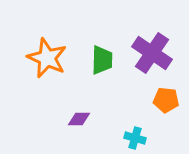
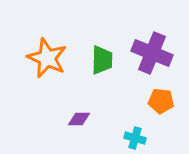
purple cross: rotated 12 degrees counterclockwise
orange pentagon: moved 5 px left, 1 px down
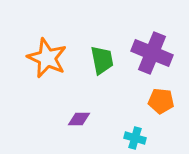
green trapezoid: rotated 12 degrees counterclockwise
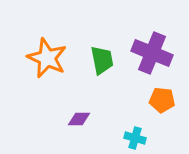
orange pentagon: moved 1 px right, 1 px up
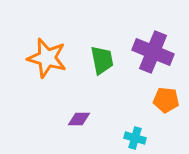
purple cross: moved 1 px right, 1 px up
orange star: rotated 9 degrees counterclockwise
orange pentagon: moved 4 px right
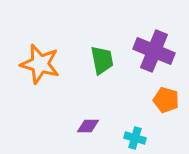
purple cross: moved 1 px right, 1 px up
orange star: moved 7 px left, 6 px down
orange pentagon: rotated 10 degrees clockwise
purple diamond: moved 9 px right, 7 px down
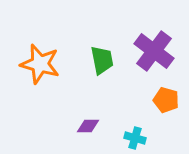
purple cross: rotated 15 degrees clockwise
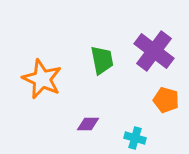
orange star: moved 2 px right, 15 px down; rotated 9 degrees clockwise
purple diamond: moved 2 px up
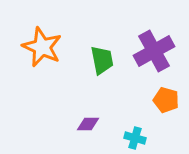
purple cross: rotated 24 degrees clockwise
orange star: moved 32 px up
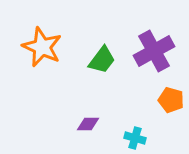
green trapezoid: rotated 48 degrees clockwise
orange pentagon: moved 5 px right
